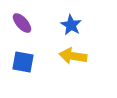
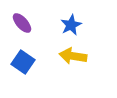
blue star: rotated 15 degrees clockwise
blue square: rotated 25 degrees clockwise
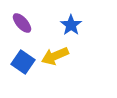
blue star: rotated 10 degrees counterclockwise
yellow arrow: moved 18 px left; rotated 32 degrees counterclockwise
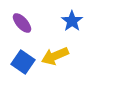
blue star: moved 1 px right, 4 px up
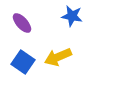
blue star: moved 5 px up; rotated 25 degrees counterclockwise
yellow arrow: moved 3 px right, 1 px down
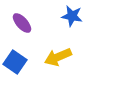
blue square: moved 8 px left
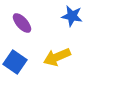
yellow arrow: moved 1 px left
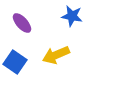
yellow arrow: moved 1 px left, 2 px up
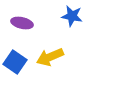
purple ellipse: rotated 35 degrees counterclockwise
yellow arrow: moved 6 px left, 2 px down
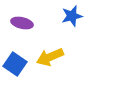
blue star: rotated 25 degrees counterclockwise
blue square: moved 2 px down
